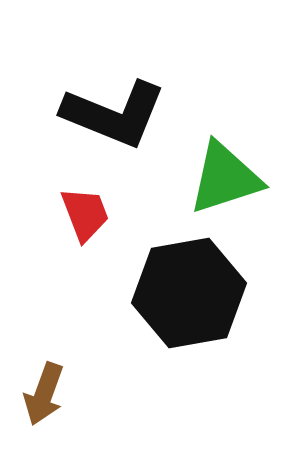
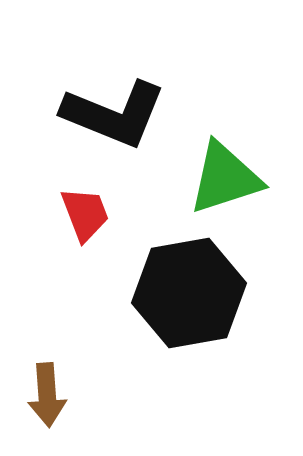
brown arrow: moved 3 px right, 1 px down; rotated 24 degrees counterclockwise
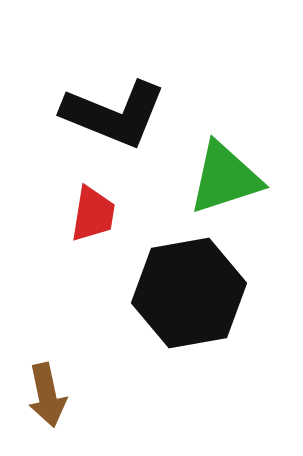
red trapezoid: moved 8 px right; rotated 30 degrees clockwise
brown arrow: rotated 8 degrees counterclockwise
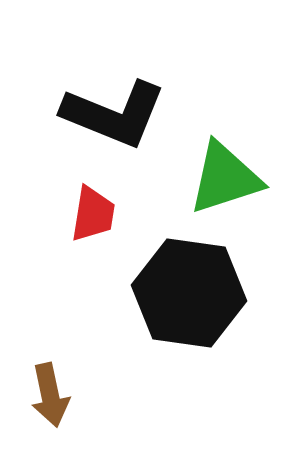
black hexagon: rotated 18 degrees clockwise
brown arrow: moved 3 px right
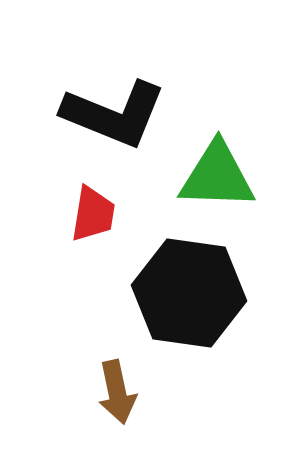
green triangle: moved 8 px left, 2 px up; rotated 20 degrees clockwise
brown arrow: moved 67 px right, 3 px up
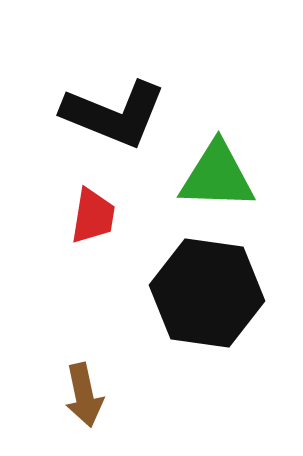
red trapezoid: moved 2 px down
black hexagon: moved 18 px right
brown arrow: moved 33 px left, 3 px down
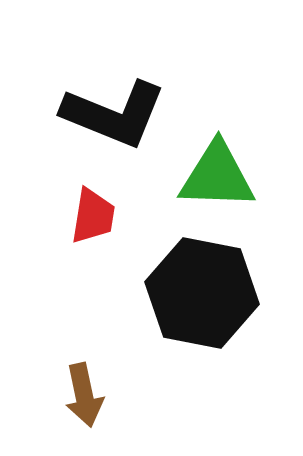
black hexagon: moved 5 px left; rotated 3 degrees clockwise
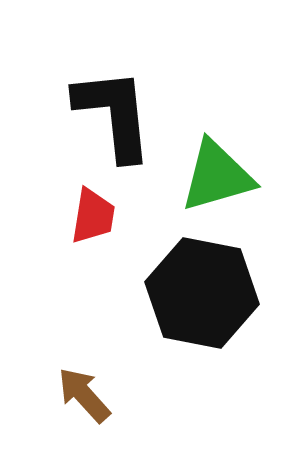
black L-shape: rotated 118 degrees counterclockwise
green triangle: rotated 18 degrees counterclockwise
brown arrow: rotated 150 degrees clockwise
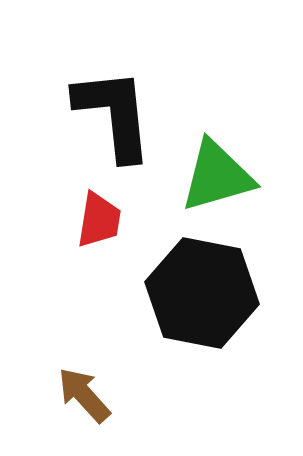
red trapezoid: moved 6 px right, 4 px down
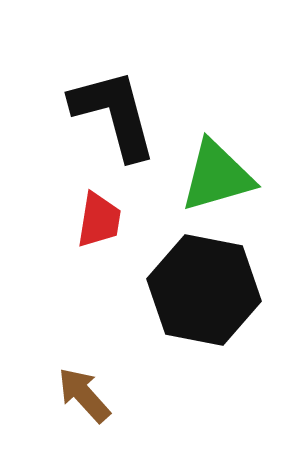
black L-shape: rotated 9 degrees counterclockwise
black hexagon: moved 2 px right, 3 px up
